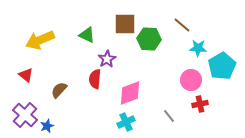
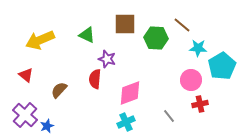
green hexagon: moved 7 px right, 1 px up
purple star: rotated 24 degrees counterclockwise
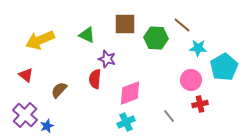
cyan pentagon: moved 2 px right, 1 px down
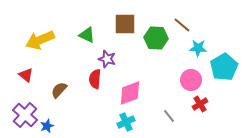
red cross: rotated 21 degrees counterclockwise
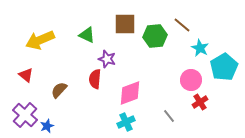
green hexagon: moved 1 px left, 2 px up; rotated 10 degrees counterclockwise
cyan star: moved 2 px right; rotated 24 degrees clockwise
red cross: moved 2 px up
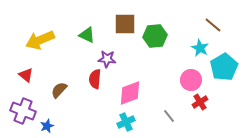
brown line: moved 31 px right
purple star: rotated 12 degrees counterclockwise
purple cross: moved 2 px left, 4 px up; rotated 20 degrees counterclockwise
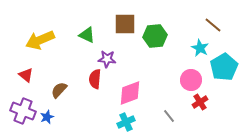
blue star: moved 9 px up
